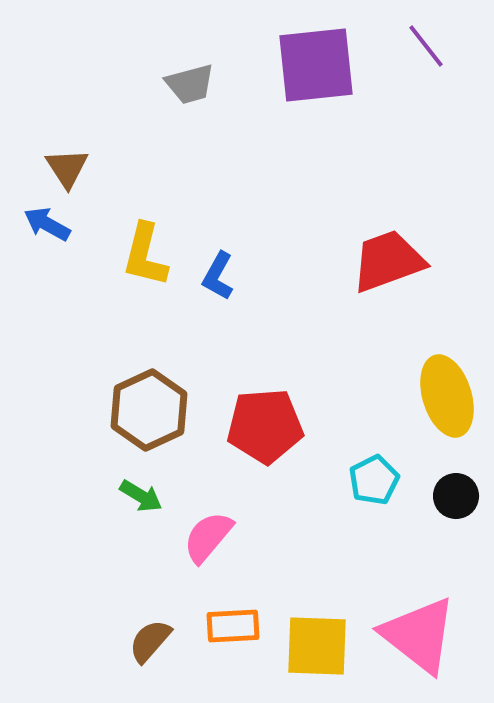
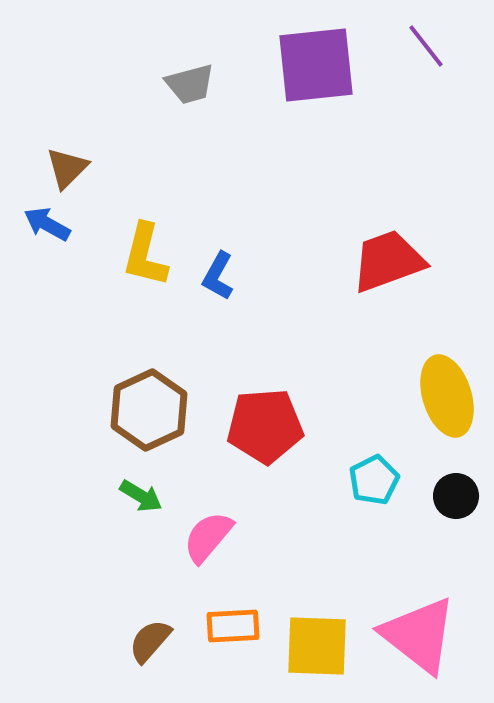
brown triangle: rotated 18 degrees clockwise
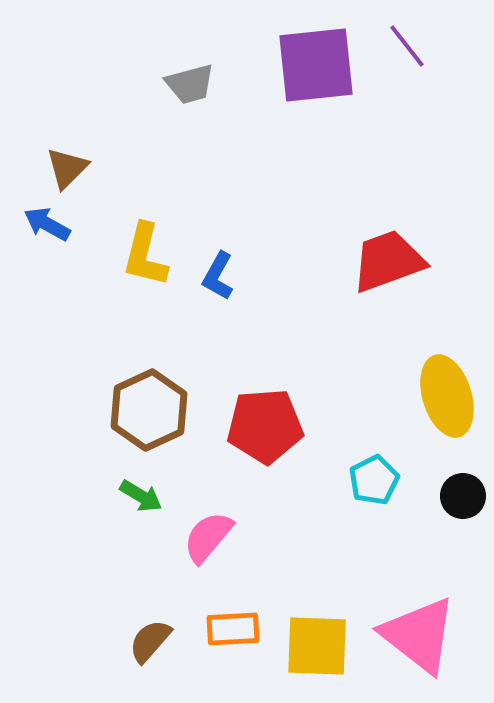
purple line: moved 19 px left
black circle: moved 7 px right
orange rectangle: moved 3 px down
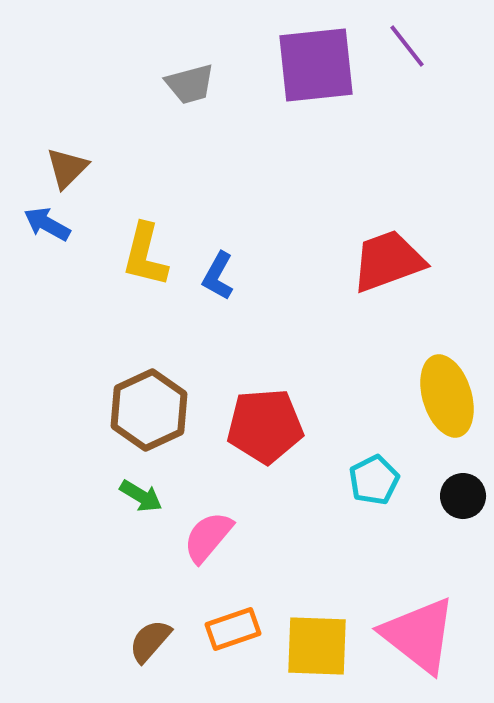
orange rectangle: rotated 16 degrees counterclockwise
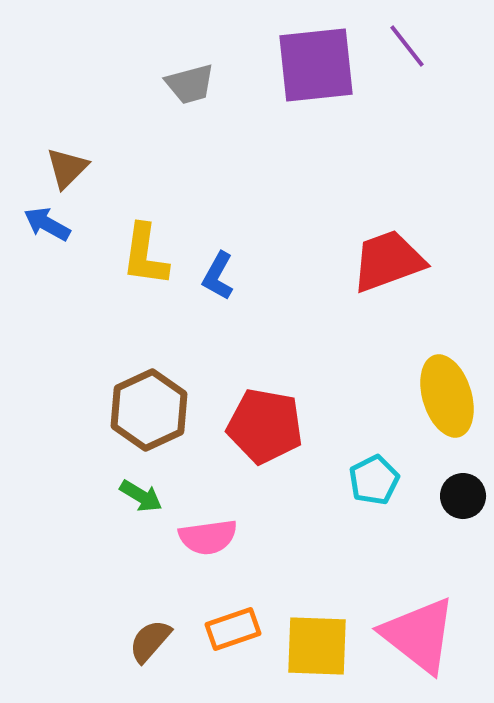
yellow L-shape: rotated 6 degrees counterclockwise
red pentagon: rotated 14 degrees clockwise
pink semicircle: rotated 138 degrees counterclockwise
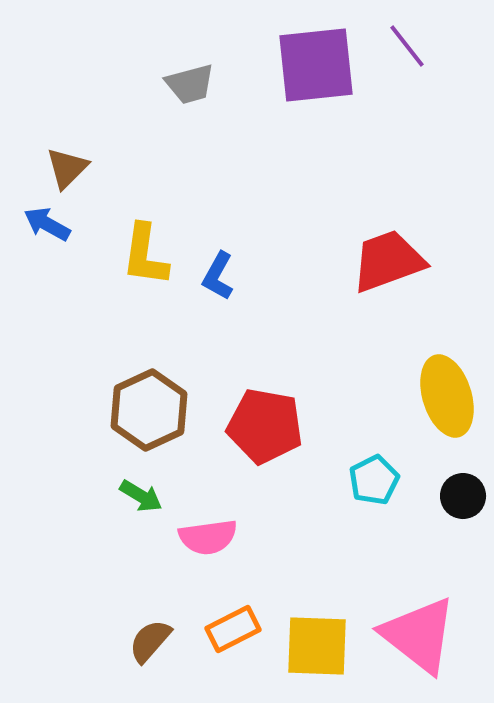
orange rectangle: rotated 8 degrees counterclockwise
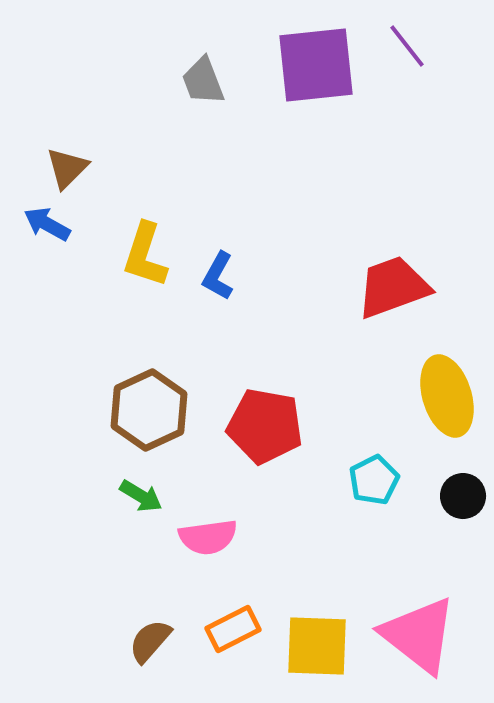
gray trapezoid: moved 13 px right, 3 px up; rotated 84 degrees clockwise
yellow L-shape: rotated 10 degrees clockwise
red trapezoid: moved 5 px right, 26 px down
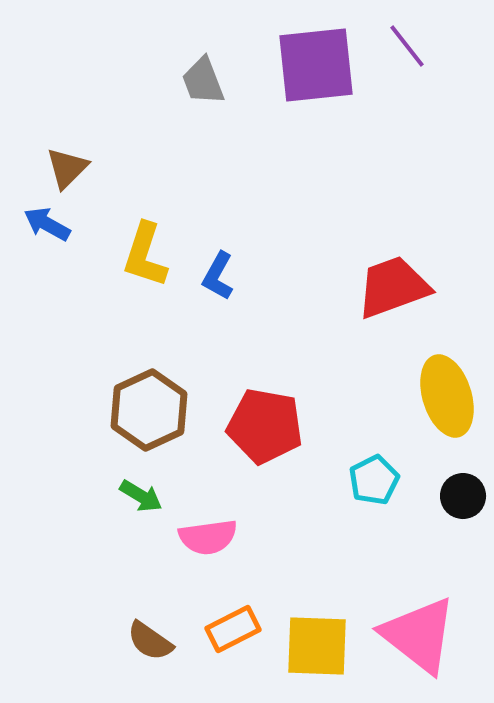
brown semicircle: rotated 96 degrees counterclockwise
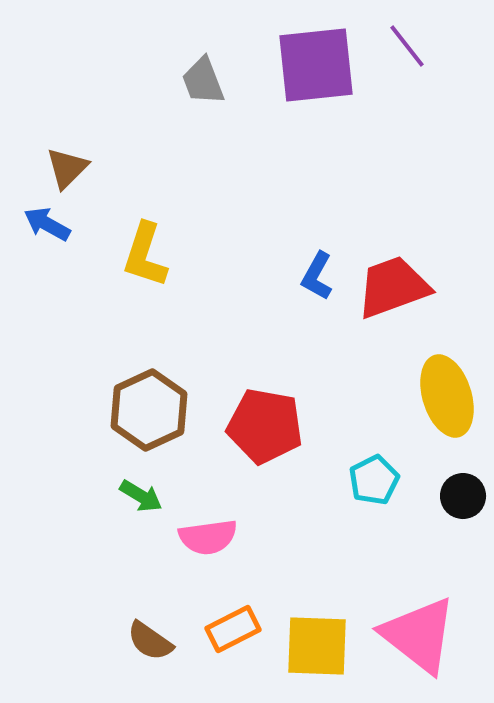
blue L-shape: moved 99 px right
